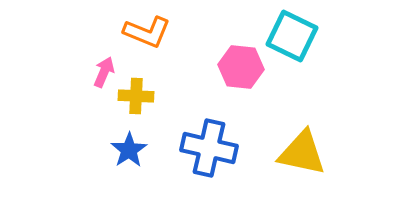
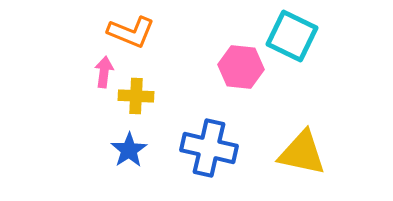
orange L-shape: moved 16 px left
pink arrow: rotated 16 degrees counterclockwise
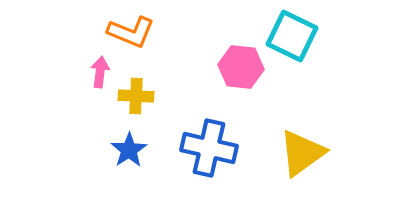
pink arrow: moved 4 px left
yellow triangle: rotated 48 degrees counterclockwise
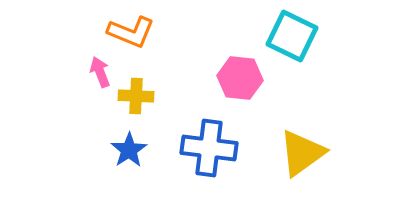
pink hexagon: moved 1 px left, 11 px down
pink arrow: rotated 28 degrees counterclockwise
blue cross: rotated 6 degrees counterclockwise
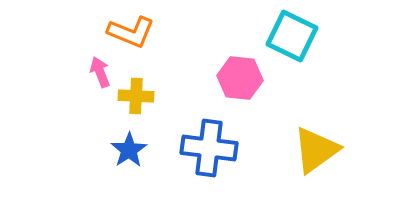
yellow triangle: moved 14 px right, 3 px up
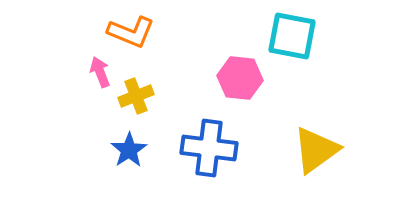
cyan square: rotated 15 degrees counterclockwise
yellow cross: rotated 24 degrees counterclockwise
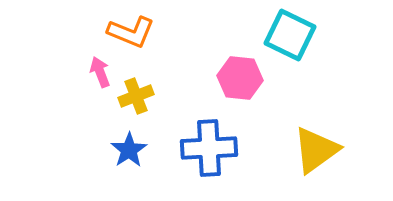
cyan square: moved 2 px left, 1 px up; rotated 15 degrees clockwise
blue cross: rotated 10 degrees counterclockwise
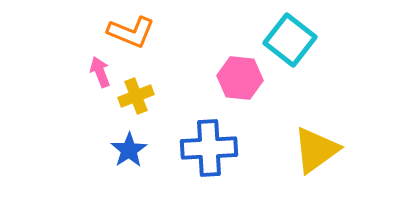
cyan square: moved 5 px down; rotated 12 degrees clockwise
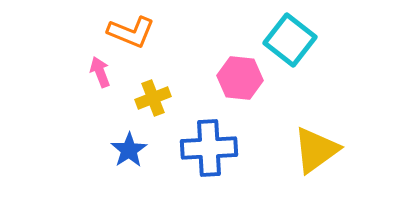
yellow cross: moved 17 px right, 2 px down
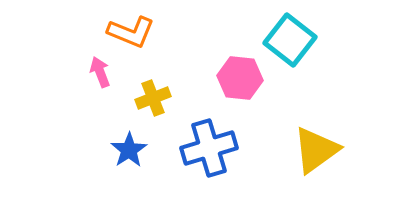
blue cross: rotated 14 degrees counterclockwise
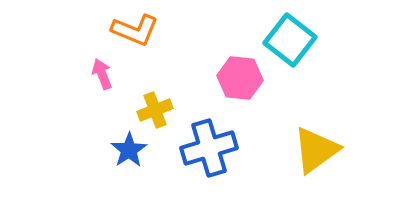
orange L-shape: moved 4 px right, 2 px up
pink arrow: moved 2 px right, 2 px down
yellow cross: moved 2 px right, 12 px down
